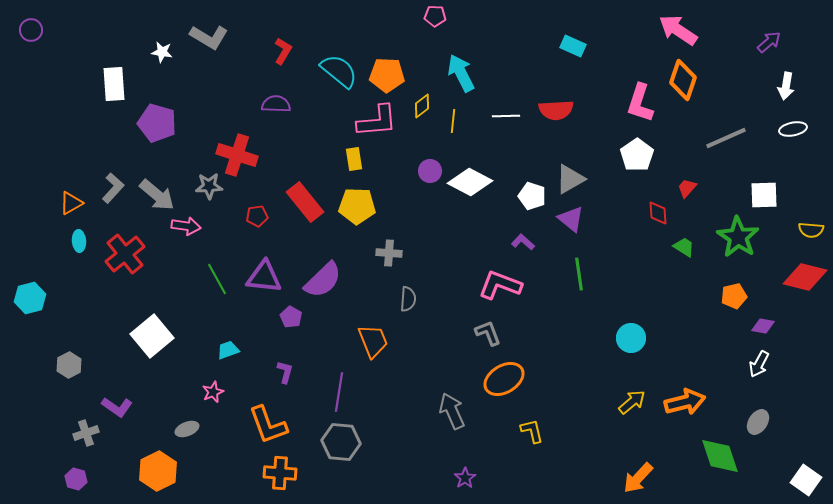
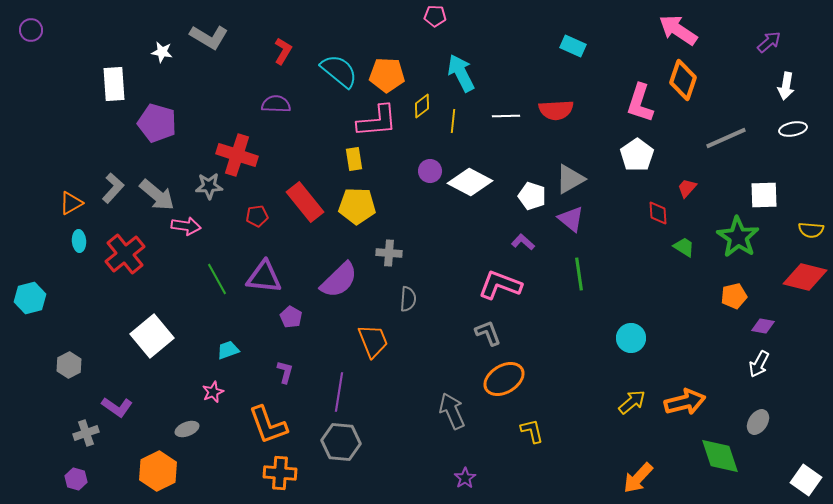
purple semicircle at (323, 280): moved 16 px right
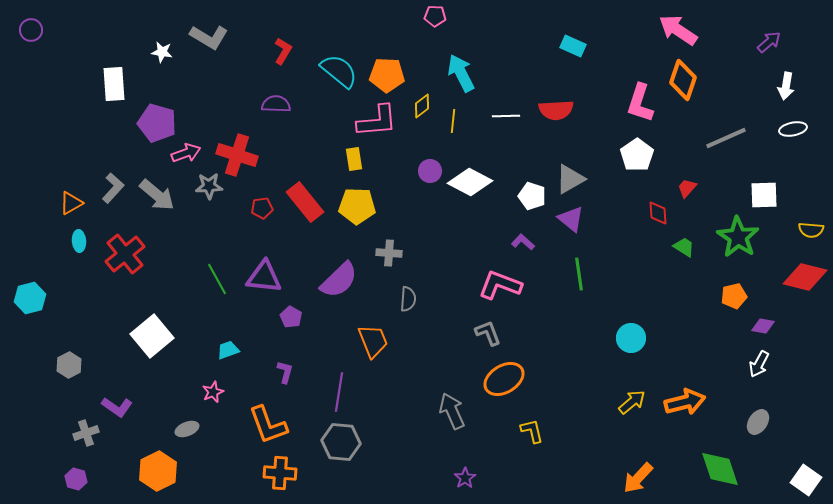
red pentagon at (257, 216): moved 5 px right, 8 px up
pink arrow at (186, 226): moved 73 px up; rotated 28 degrees counterclockwise
green diamond at (720, 456): moved 13 px down
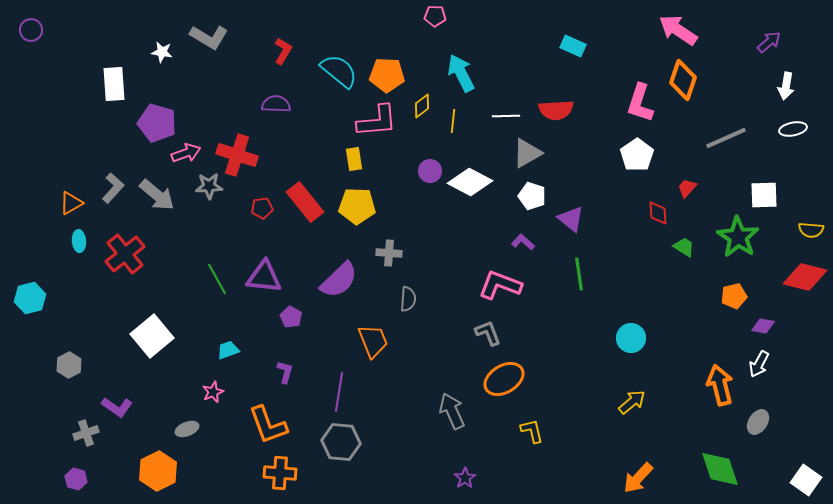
gray triangle at (570, 179): moved 43 px left, 26 px up
orange arrow at (685, 402): moved 35 px right, 17 px up; rotated 90 degrees counterclockwise
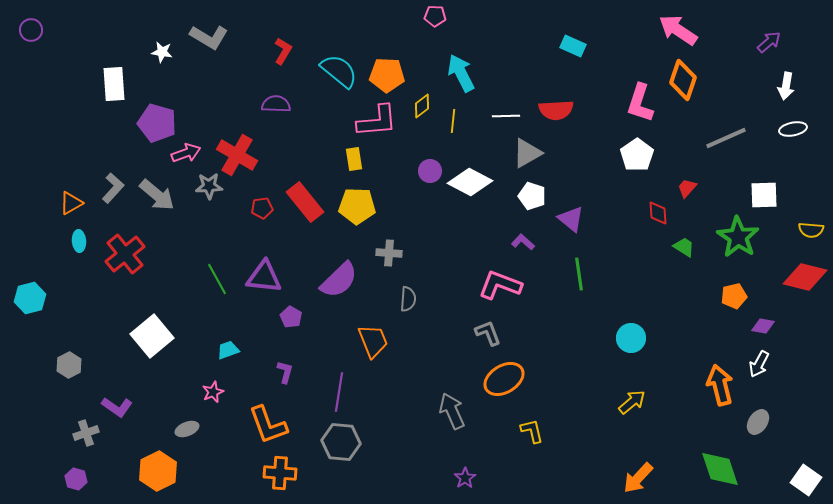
red cross at (237, 155): rotated 12 degrees clockwise
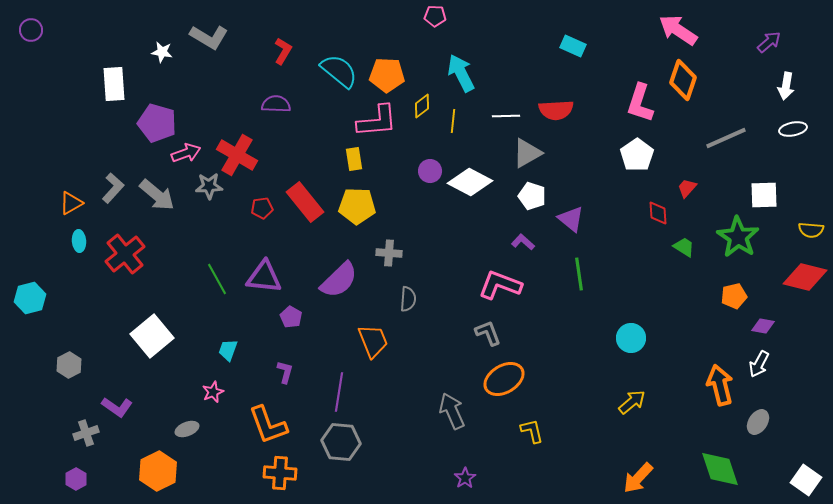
cyan trapezoid at (228, 350): rotated 50 degrees counterclockwise
purple hexagon at (76, 479): rotated 15 degrees clockwise
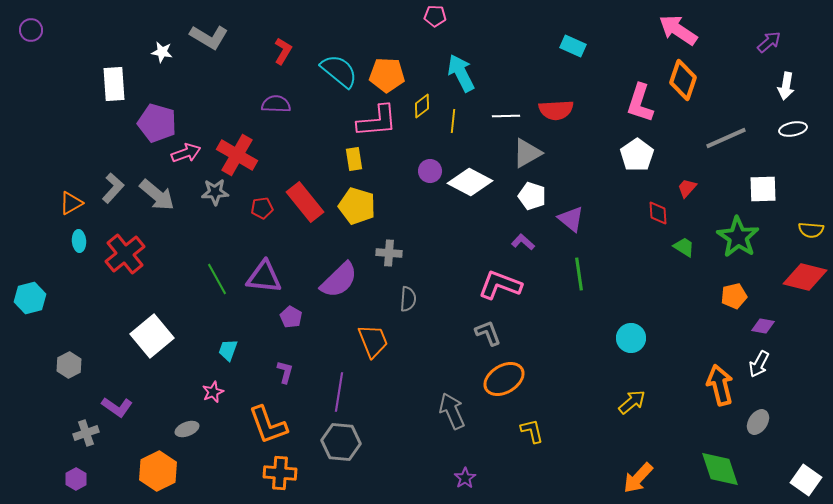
gray star at (209, 186): moved 6 px right, 6 px down
white square at (764, 195): moved 1 px left, 6 px up
yellow pentagon at (357, 206): rotated 15 degrees clockwise
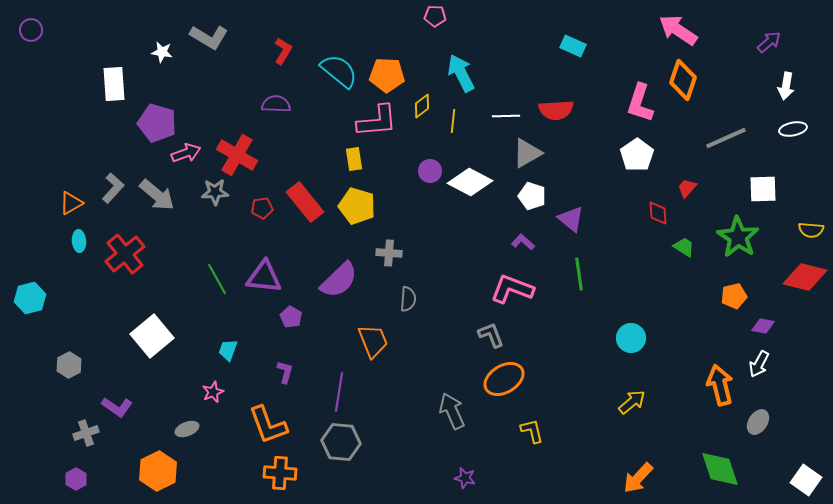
pink L-shape at (500, 285): moved 12 px right, 4 px down
gray L-shape at (488, 333): moved 3 px right, 2 px down
purple star at (465, 478): rotated 25 degrees counterclockwise
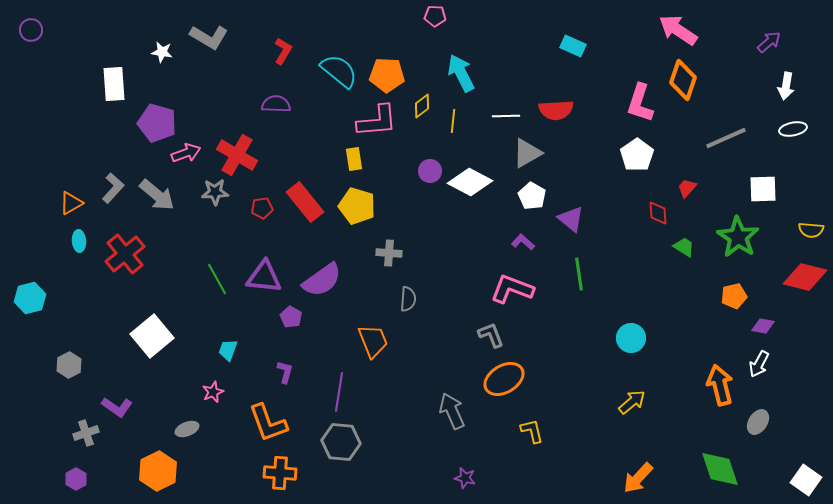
white pentagon at (532, 196): rotated 12 degrees clockwise
purple semicircle at (339, 280): moved 17 px left; rotated 9 degrees clockwise
orange L-shape at (268, 425): moved 2 px up
